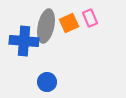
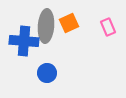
pink rectangle: moved 18 px right, 9 px down
gray ellipse: rotated 8 degrees counterclockwise
blue circle: moved 9 px up
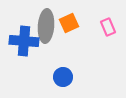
blue circle: moved 16 px right, 4 px down
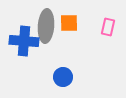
orange square: rotated 24 degrees clockwise
pink rectangle: rotated 36 degrees clockwise
